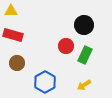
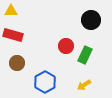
black circle: moved 7 px right, 5 px up
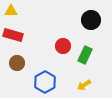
red circle: moved 3 px left
